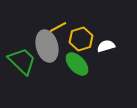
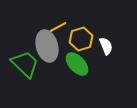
white semicircle: rotated 84 degrees clockwise
green trapezoid: moved 3 px right, 3 px down
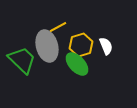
yellow hexagon: moved 6 px down
green trapezoid: moved 3 px left, 4 px up
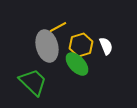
green trapezoid: moved 11 px right, 22 px down
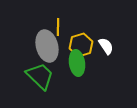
yellow line: rotated 60 degrees counterclockwise
white semicircle: rotated 12 degrees counterclockwise
green ellipse: moved 1 px up; rotated 35 degrees clockwise
green trapezoid: moved 7 px right, 6 px up
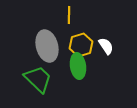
yellow line: moved 11 px right, 12 px up
green ellipse: moved 1 px right, 3 px down
green trapezoid: moved 2 px left, 3 px down
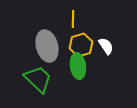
yellow line: moved 4 px right, 4 px down
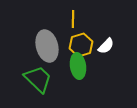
white semicircle: rotated 78 degrees clockwise
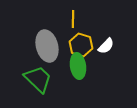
yellow hexagon: rotated 25 degrees counterclockwise
